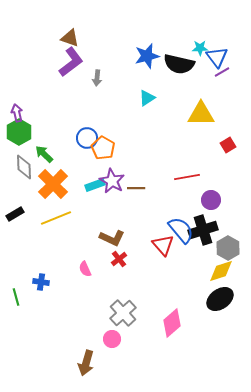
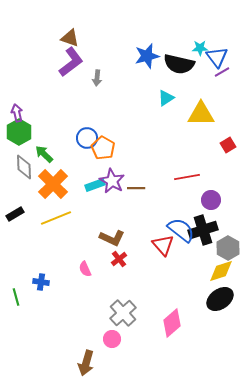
cyan triangle: moved 19 px right
blue semicircle: rotated 12 degrees counterclockwise
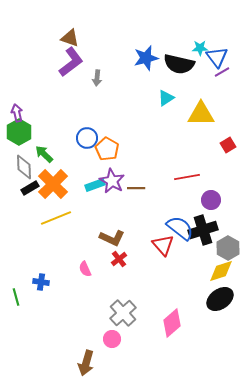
blue star: moved 1 px left, 2 px down
orange pentagon: moved 4 px right, 1 px down
black rectangle: moved 15 px right, 26 px up
blue semicircle: moved 1 px left, 2 px up
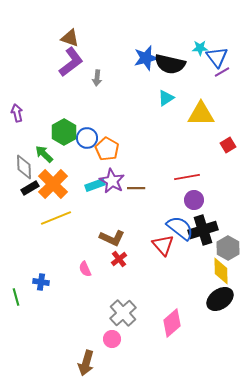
black semicircle: moved 9 px left
green hexagon: moved 45 px right
purple circle: moved 17 px left
yellow diamond: rotated 72 degrees counterclockwise
